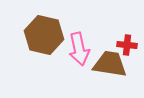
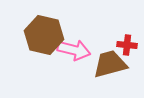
pink arrow: moved 5 px left, 1 px down; rotated 64 degrees counterclockwise
brown trapezoid: rotated 24 degrees counterclockwise
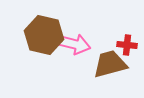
pink arrow: moved 6 px up
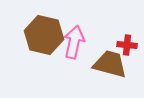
pink arrow: moved 2 px up; rotated 92 degrees counterclockwise
brown trapezoid: rotated 30 degrees clockwise
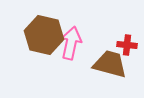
pink arrow: moved 3 px left, 1 px down
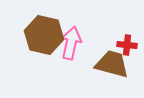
brown trapezoid: moved 2 px right
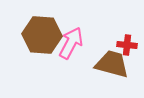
brown hexagon: moved 2 px left; rotated 9 degrees counterclockwise
pink arrow: rotated 16 degrees clockwise
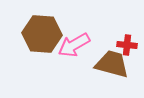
brown hexagon: moved 1 px up
pink arrow: moved 3 px right, 2 px down; rotated 148 degrees counterclockwise
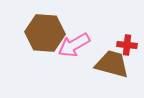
brown hexagon: moved 3 px right, 1 px up
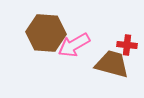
brown hexagon: moved 1 px right
